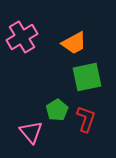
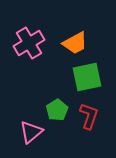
pink cross: moved 7 px right, 6 px down
orange trapezoid: moved 1 px right
red L-shape: moved 3 px right, 3 px up
pink triangle: rotated 30 degrees clockwise
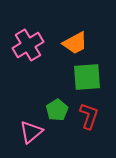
pink cross: moved 1 px left, 2 px down
green square: rotated 8 degrees clockwise
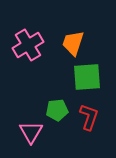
orange trapezoid: moved 2 px left; rotated 136 degrees clockwise
green pentagon: rotated 25 degrees clockwise
red L-shape: moved 1 px down
pink triangle: rotated 20 degrees counterclockwise
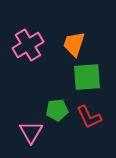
orange trapezoid: moved 1 px right, 1 px down
red L-shape: rotated 136 degrees clockwise
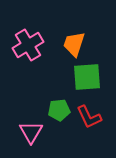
green pentagon: moved 2 px right
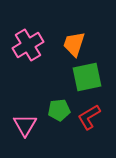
green square: rotated 8 degrees counterclockwise
red L-shape: rotated 84 degrees clockwise
pink triangle: moved 6 px left, 7 px up
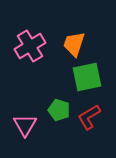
pink cross: moved 2 px right, 1 px down
green pentagon: rotated 25 degrees clockwise
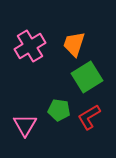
green square: rotated 20 degrees counterclockwise
green pentagon: rotated 10 degrees counterclockwise
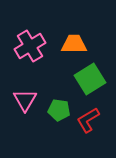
orange trapezoid: rotated 72 degrees clockwise
green square: moved 3 px right, 2 px down
red L-shape: moved 1 px left, 3 px down
pink triangle: moved 25 px up
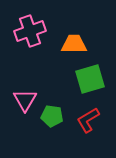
pink cross: moved 15 px up; rotated 12 degrees clockwise
green square: rotated 16 degrees clockwise
green pentagon: moved 7 px left, 6 px down
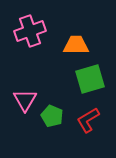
orange trapezoid: moved 2 px right, 1 px down
green pentagon: rotated 15 degrees clockwise
